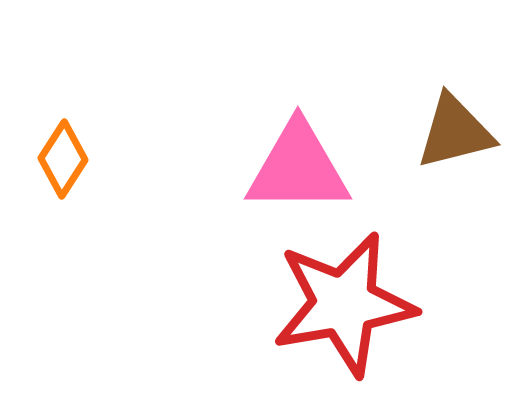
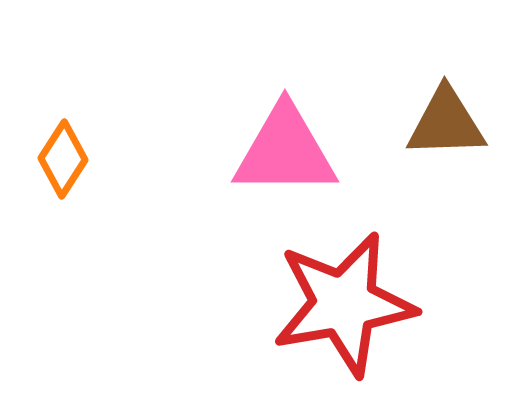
brown triangle: moved 9 px left, 9 px up; rotated 12 degrees clockwise
pink triangle: moved 13 px left, 17 px up
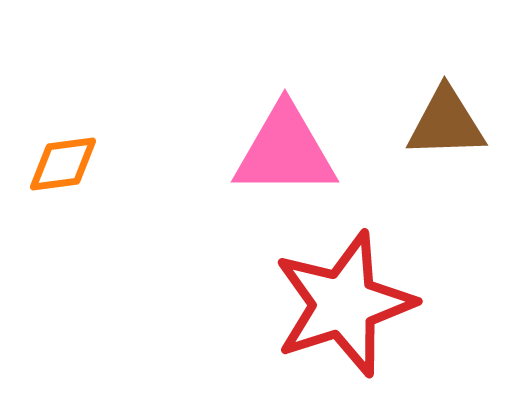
orange diamond: moved 5 px down; rotated 50 degrees clockwise
red star: rotated 8 degrees counterclockwise
